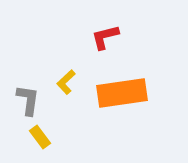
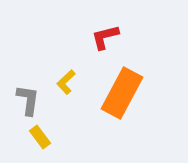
orange rectangle: rotated 54 degrees counterclockwise
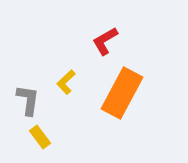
red L-shape: moved 4 px down; rotated 16 degrees counterclockwise
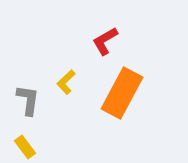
yellow rectangle: moved 15 px left, 10 px down
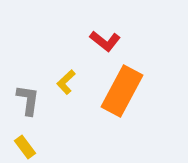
red L-shape: rotated 112 degrees counterclockwise
orange rectangle: moved 2 px up
